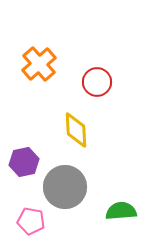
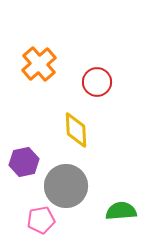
gray circle: moved 1 px right, 1 px up
pink pentagon: moved 10 px right, 1 px up; rotated 20 degrees counterclockwise
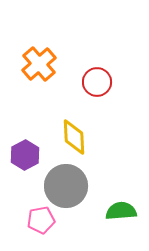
yellow diamond: moved 2 px left, 7 px down
purple hexagon: moved 1 px right, 7 px up; rotated 16 degrees counterclockwise
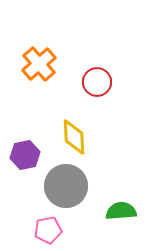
purple hexagon: rotated 16 degrees clockwise
pink pentagon: moved 7 px right, 10 px down
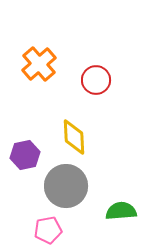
red circle: moved 1 px left, 2 px up
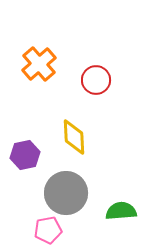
gray circle: moved 7 px down
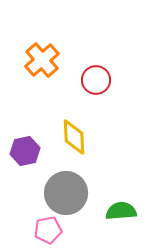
orange cross: moved 3 px right, 4 px up
purple hexagon: moved 4 px up
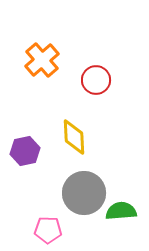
gray circle: moved 18 px right
pink pentagon: rotated 12 degrees clockwise
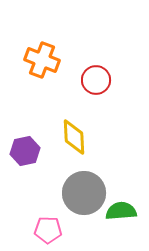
orange cross: rotated 28 degrees counterclockwise
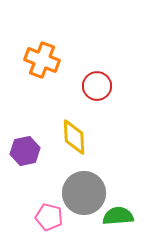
red circle: moved 1 px right, 6 px down
green semicircle: moved 3 px left, 5 px down
pink pentagon: moved 1 px right, 13 px up; rotated 12 degrees clockwise
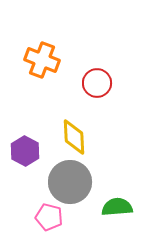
red circle: moved 3 px up
purple hexagon: rotated 20 degrees counterclockwise
gray circle: moved 14 px left, 11 px up
green semicircle: moved 1 px left, 9 px up
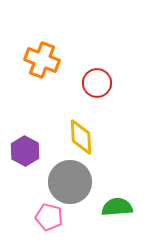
yellow diamond: moved 7 px right
